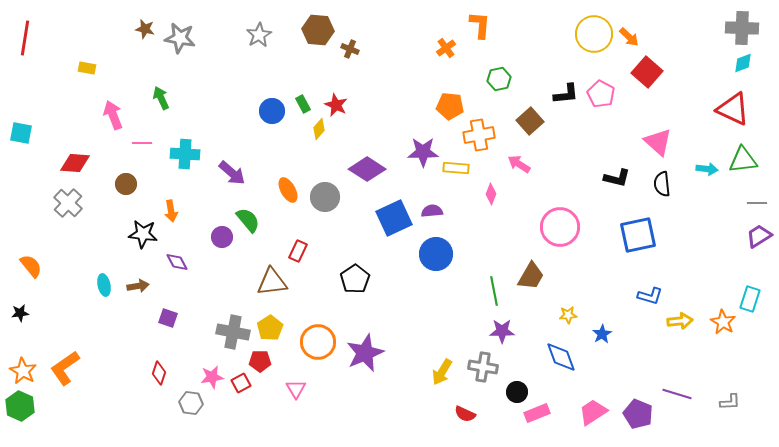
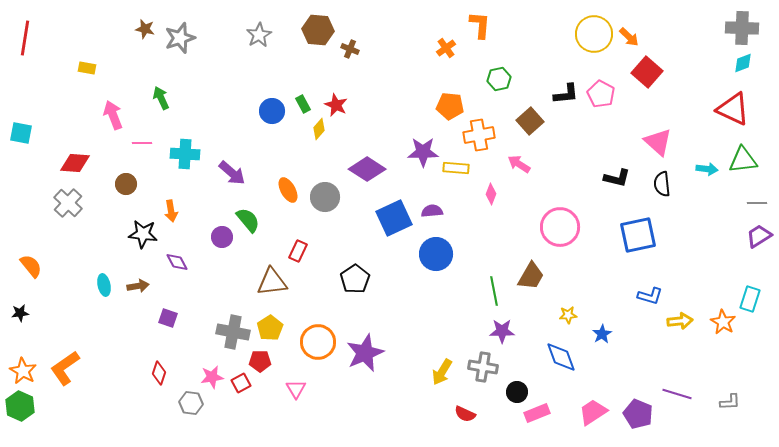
gray star at (180, 38): rotated 28 degrees counterclockwise
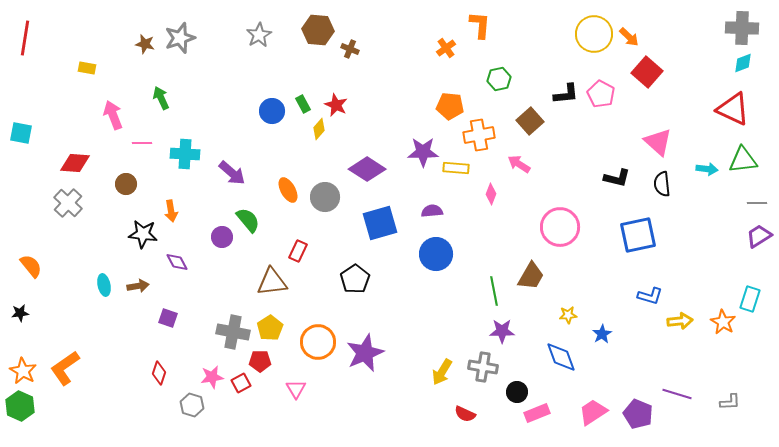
brown star at (145, 29): moved 15 px down
blue square at (394, 218): moved 14 px left, 5 px down; rotated 9 degrees clockwise
gray hexagon at (191, 403): moved 1 px right, 2 px down; rotated 10 degrees clockwise
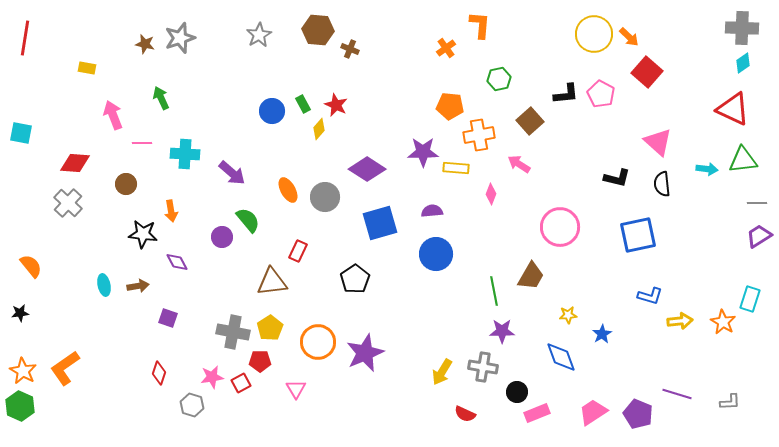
cyan diamond at (743, 63): rotated 15 degrees counterclockwise
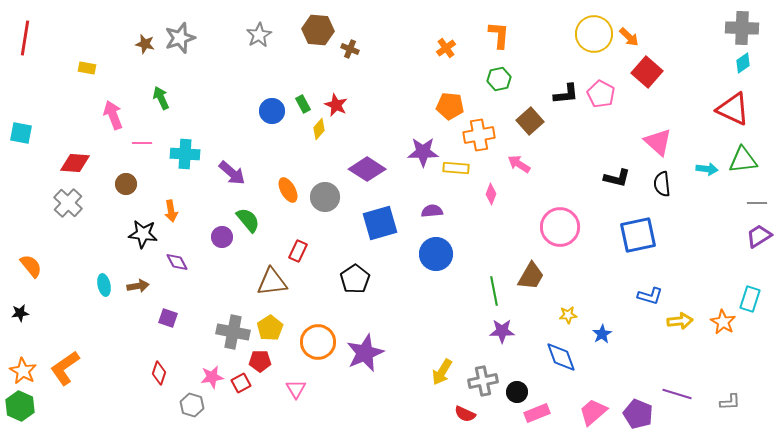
orange L-shape at (480, 25): moved 19 px right, 10 px down
gray cross at (483, 367): moved 14 px down; rotated 20 degrees counterclockwise
pink trapezoid at (593, 412): rotated 8 degrees counterclockwise
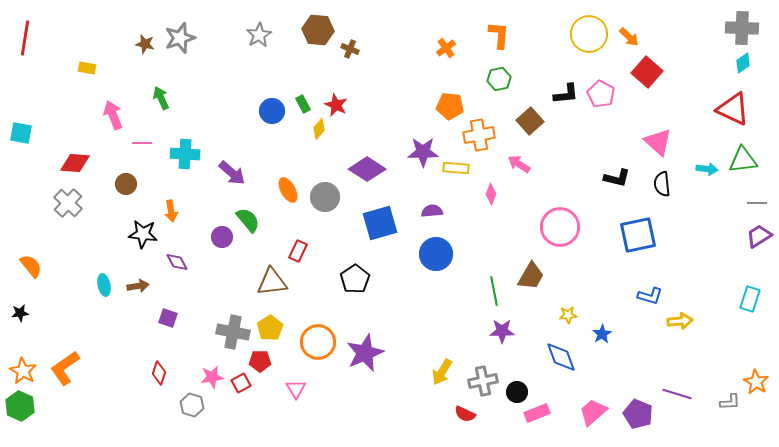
yellow circle at (594, 34): moved 5 px left
orange star at (723, 322): moved 33 px right, 60 px down
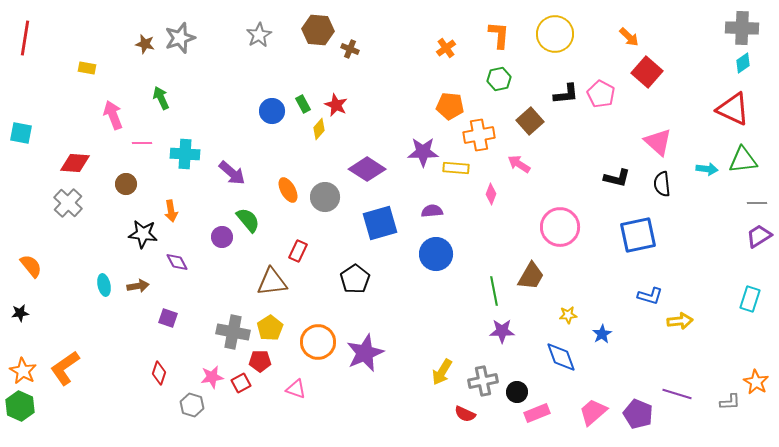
yellow circle at (589, 34): moved 34 px left
pink triangle at (296, 389): rotated 40 degrees counterclockwise
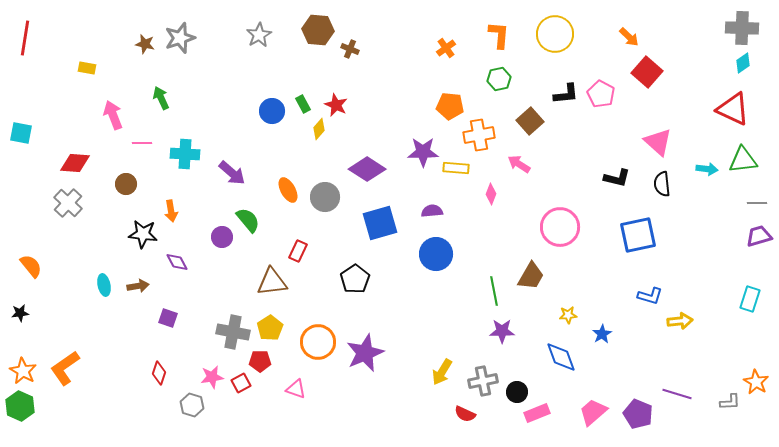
purple trapezoid at (759, 236): rotated 16 degrees clockwise
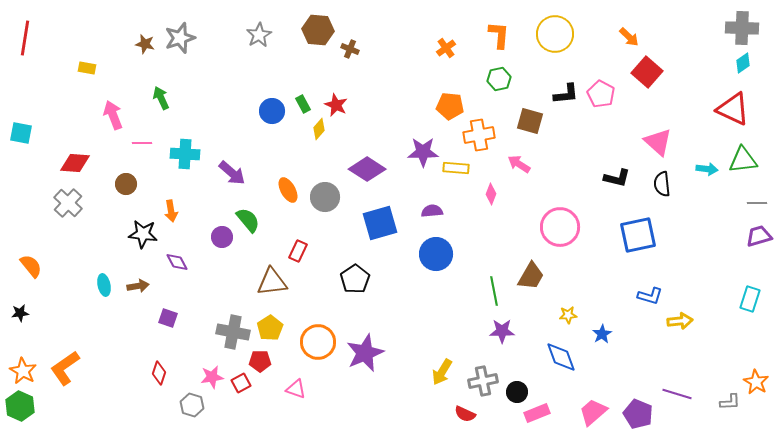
brown square at (530, 121): rotated 32 degrees counterclockwise
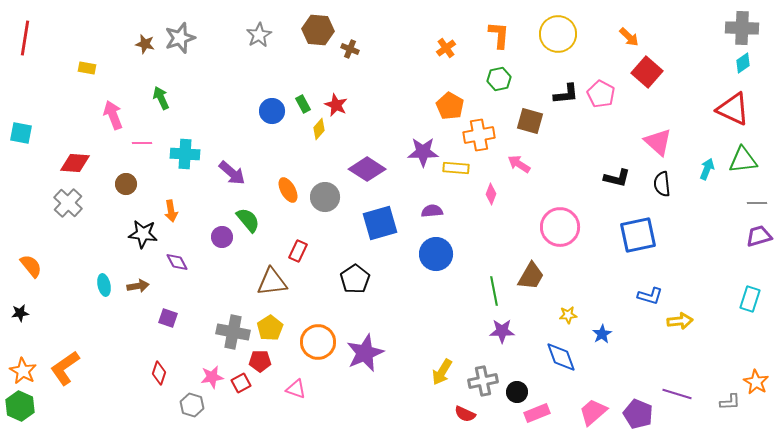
yellow circle at (555, 34): moved 3 px right
orange pentagon at (450, 106): rotated 24 degrees clockwise
cyan arrow at (707, 169): rotated 75 degrees counterclockwise
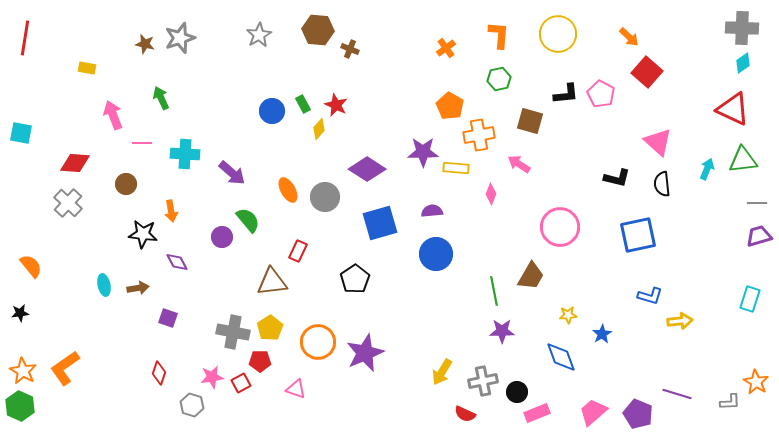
brown arrow at (138, 286): moved 2 px down
